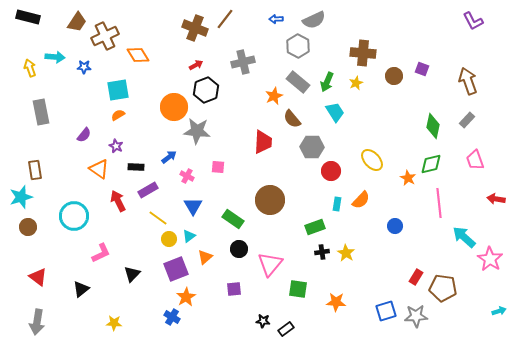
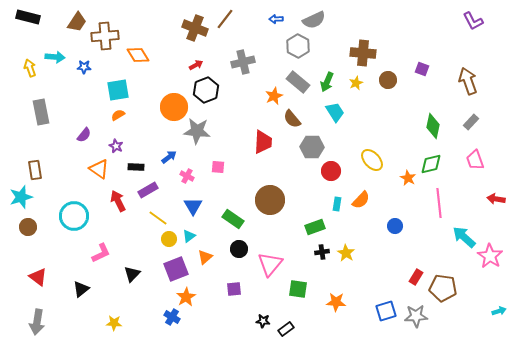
brown cross at (105, 36): rotated 20 degrees clockwise
brown circle at (394, 76): moved 6 px left, 4 px down
gray rectangle at (467, 120): moved 4 px right, 2 px down
pink star at (490, 259): moved 3 px up
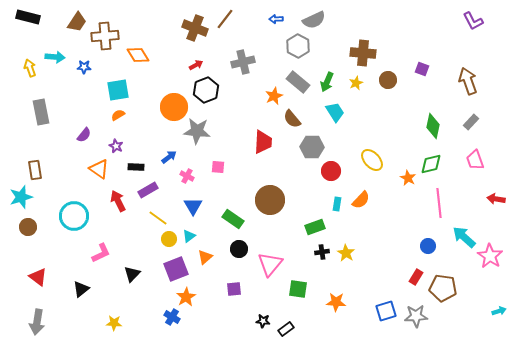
blue circle at (395, 226): moved 33 px right, 20 px down
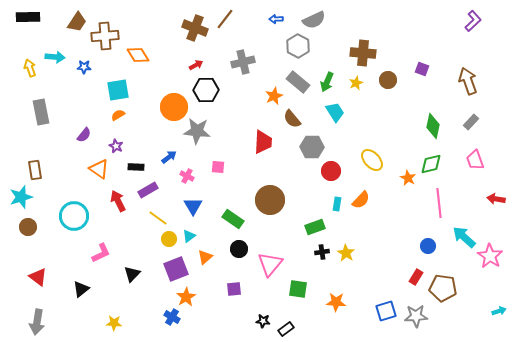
black rectangle at (28, 17): rotated 15 degrees counterclockwise
purple L-shape at (473, 21): rotated 105 degrees counterclockwise
black hexagon at (206, 90): rotated 20 degrees clockwise
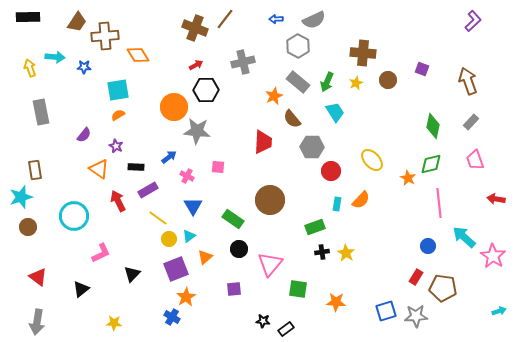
pink star at (490, 256): moved 3 px right
